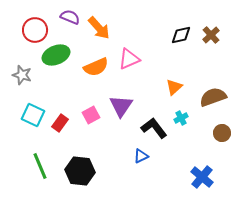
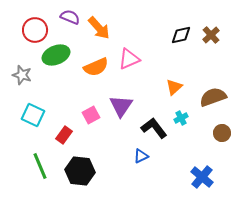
red rectangle: moved 4 px right, 12 px down
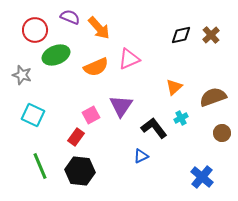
red rectangle: moved 12 px right, 2 px down
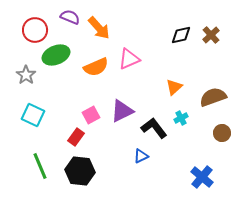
gray star: moved 4 px right; rotated 18 degrees clockwise
purple triangle: moved 1 px right, 5 px down; rotated 30 degrees clockwise
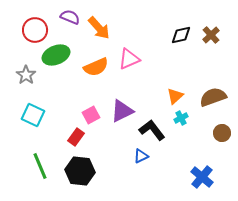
orange triangle: moved 1 px right, 9 px down
black L-shape: moved 2 px left, 2 px down
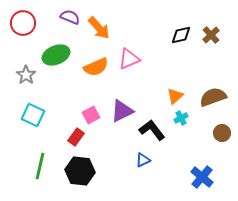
red circle: moved 12 px left, 7 px up
blue triangle: moved 2 px right, 4 px down
green line: rotated 36 degrees clockwise
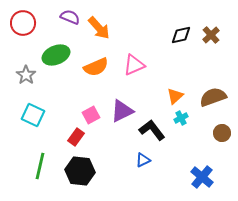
pink triangle: moved 5 px right, 6 px down
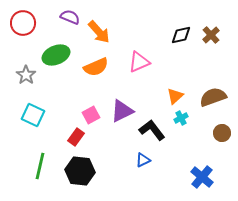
orange arrow: moved 4 px down
pink triangle: moved 5 px right, 3 px up
